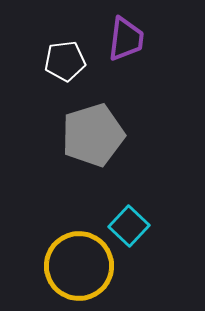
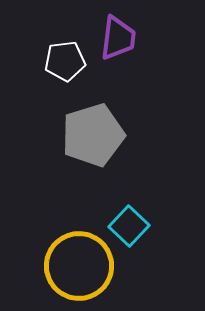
purple trapezoid: moved 8 px left, 1 px up
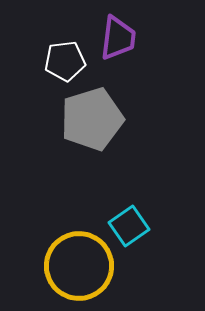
gray pentagon: moved 1 px left, 16 px up
cyan square: rotated 12 degrees clockwise
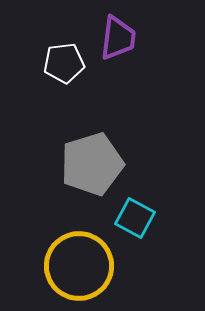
white pentagon: moved 1 px left, 2 px down
gray pentagon: moved 45 px down
cyan square: moved 6 px right, 8 px up; rotated 27 degrees counterclockwise
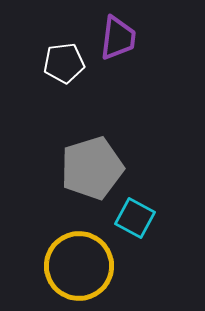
gray pentagon: moved 4 px down
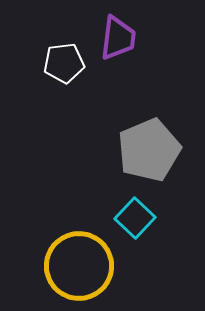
gray pentagon: moved 57 px right, 18 px up; rotated 6 degrees counterclockwise
cyan square: rotated 15 degrees clockwise
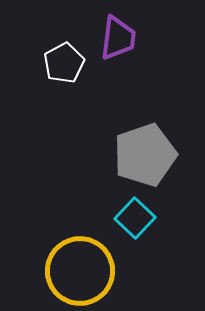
white pentagon: rotated 21 degrees counterclockwise
gray pentagon: moved 4 px left, 5 px down; rotated 4 degrees clockwise
yellow circle: moved 1 px right, 5 px down
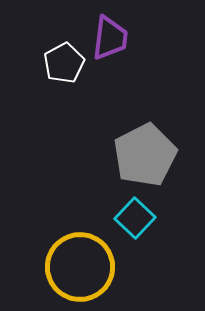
purple trapezoid: moved 8 px left
gray pentagon: rotated 8 degrees counterclockwise
yellow circle: moved 4 px up
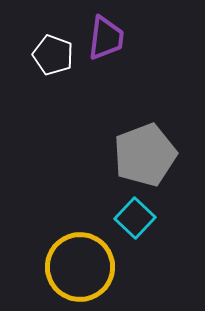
purple trapezoid: moved 4 px left
white pentagon: moved 11 px left, 8 px up; rotated 24 degrees counterclockwise
gray pentagon: rotated 6 degrees clockwise
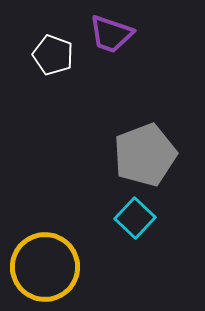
purple trapezoid: moved 5 px right, 4 px up; rotated 102 degrees clockwise
yellow circle: moved 35 px left
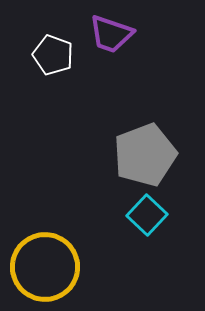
cyan square: moved 12 px right, 3 px up
